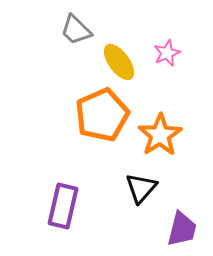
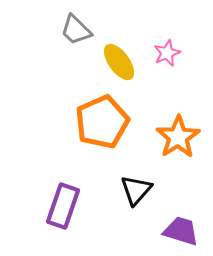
orange pentagon: moved 7 px down
orange star: moved 18 px right, 2 px down
black triangle: moved 5 px left, 2 px down
purple rectangle: rotated 6 degrees clockwise
purple trapezoid: moved 1 px left, 2 px down; rotated 87 degrees counterclockwise
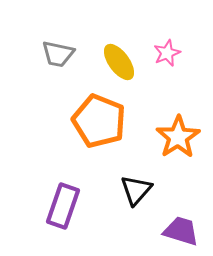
gray trapezoid: moved 18 px left, 24 px down; rotated 32 degrees counterclockwise
orange pentagon: moved 3 px left, 1 px up; rotated 26 degrees counterclockwise
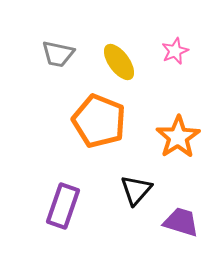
pink star: moved 8 px right, 2 px up
purple trapezoid: moved 9 px up
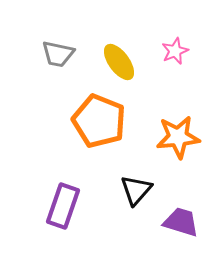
orange star: rotated 27 degrees clockwise
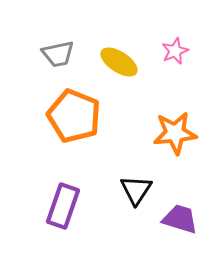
gray trapezoid: rotated 24 degrees counterclockwise
yellow ellipse: rotated 21 degrees counterclockwise
orange pentagon: moved 25 px left, 5 px up
orange star: moved 3 px left, 4 px up
black triangle: rotated 8 degrees counterclockwise
purple trapezoid: moved 1 px left, 3 px up
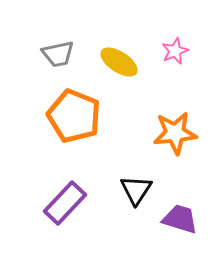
purple rectangle: moved 2 px right, 3 px up; rotated 24 degrees clockwise
